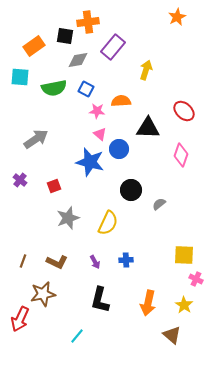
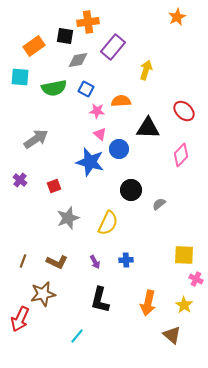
pink diamond: rotated 25 degrees clockwise
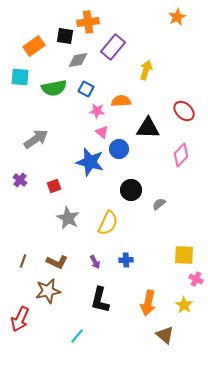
pink triangle: moved 2 px right, 2 px up
gray star: rotated 25 degrees counterclockwise
brown star: moved 5 px right, 3 px up
brown triangle: moved 7 px left
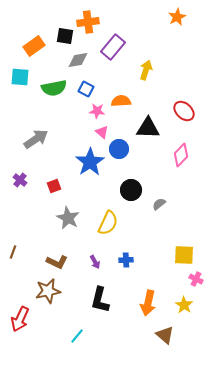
blue star: rotated 24 degrees clockwise
brown line: moved 10 px left, 9 px up
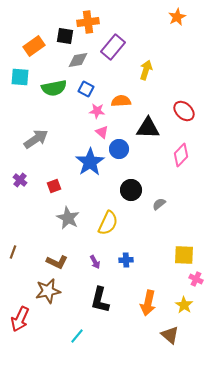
brown triangle: moved 5 px right
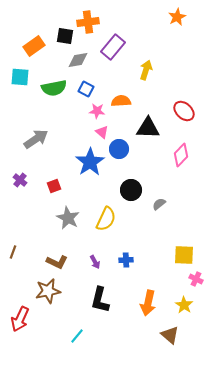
yellow semicircle: moved 2 px left, 4 px up
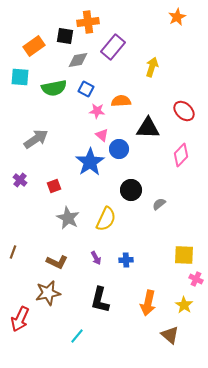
yellow arrow: moved 6 px right, 3 px up
pink triangle: moved 3 px down
purple arrow: moved 1 px right, 4 px up
brown star: moved 2 px down
